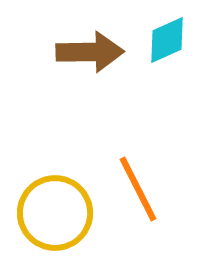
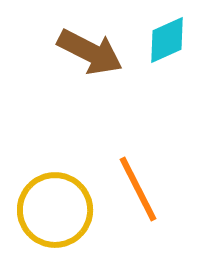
brown arrow: rotated 28 degrees clockwise
yellow circle: moved 3 px up
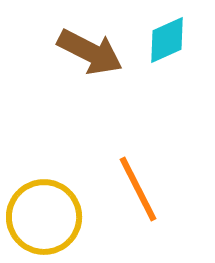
yellow circle: moved 11 px left, 7 px down
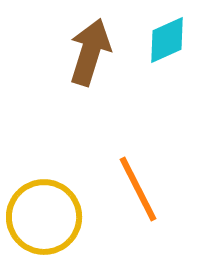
brown arrow: rotated 100 degrees counterclockwise
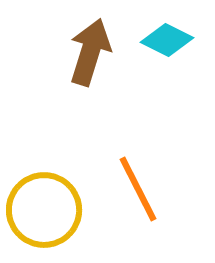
cyan diamond: rotated 51 degrees clockwise
yellow circle: moved 7 px up
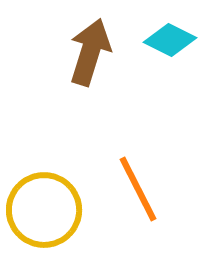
cyan diamond: moved 3 px right
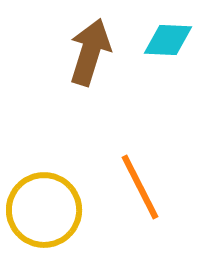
cyan diamond: moved 2 px left; rotated 24 degrees counterclockwise
orange line: moved 2 px right, 2 px up
